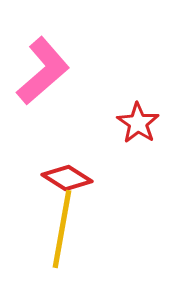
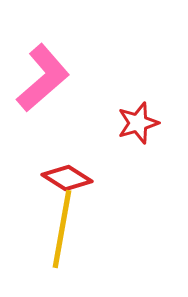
pink L-shape: moved 7 px down
red star: rotated 21 degrees clockwise
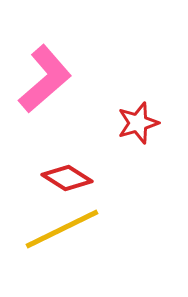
pink L-shape: moved 2 px right, 1 px down
yellow line: rotated 54 degrees clockwise
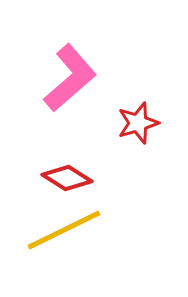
pink L-shape: moved 25 px right, 1 px up
yellow line: moved 2 px right, 1 px down
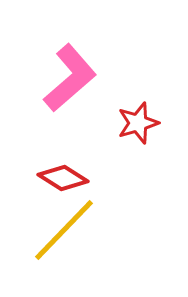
red diamond: moved 4 px left
yellow line: rotated 20 degrees counterclockwise
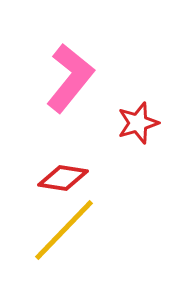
pink L-shape: rotated 10 degrees counterclockwise
red diamond: rotated 24 degrees counterclockwise
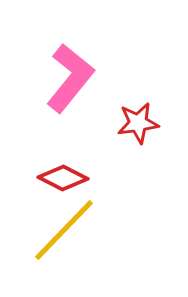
red star: rotated 9 degrees clockwise
red diamond: rotated 18 degrees clockwise
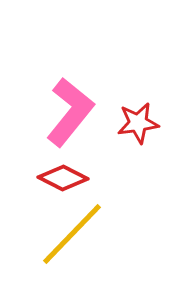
pink L-shape: moved 34 px down
yellow line: moved 8 px right, 4 px down
